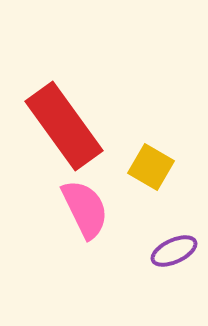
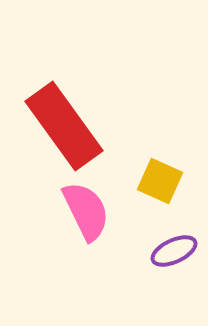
yellow square: moved 9 px right, 14 px down; rotated 6 degrees counterclockwise
pink semicircle: moved 1 px right, 2 px down
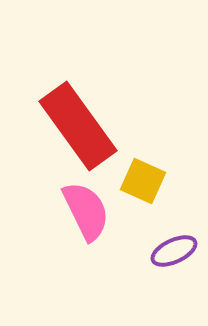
red rectangle: moved 14 px right
yellow square: moved 17 px left
